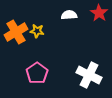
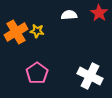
white cross: moved 1 px right, 1 px down
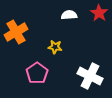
yellow star: moved 18 px right, 16 px down
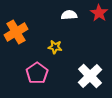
white cross: rotated 20 degrees clockwise
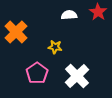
red star: moved 1 px left, 1 px up
orange cross: rotated 15 degrees counterclockwise
white cross: moved 13 px left
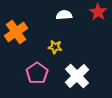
white semicircle: moved 5 px left
orange cross: rotated 10 degrees clockwise
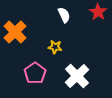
white semicircle: rotated 70 degrees clockwise
orange cross: moved 1 px left; rotated 10 degrees counterclockwise
pink pentagon: moved 2 px left
